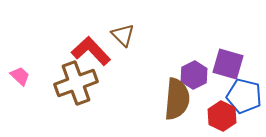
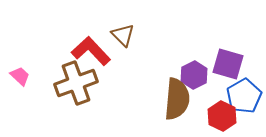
blue pentagon: rotated 28 degrees clockwise
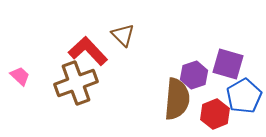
red L-shape: moved 3 px left
purple hexagon: rotated 8 degrees clockwise
red hexagon: moved 7 px left, 2 px up; rotated 12 degrees clockwise
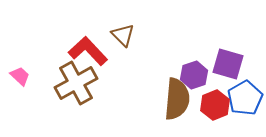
brown cross: rotated 9 degrees counterclockwise
blue pentagon: moved 1 px right, 2 px down
red hexagon: moved 9 px up
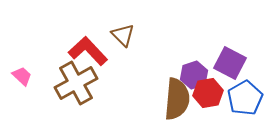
purple square: moved 2 px right, 1 px up; rotated 12 degrees clockwise
pink trapezoid: moved 2 px right
red hexagon: moved 7 px left, 12 px up; rotated 12 degrees clockwise
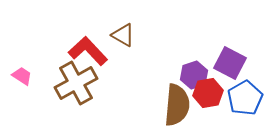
brown triangle: rotated 15 degrees counterclockwise
pink trapezoid: rotated 10 degrees counterclockwise
brown semicircle: moved 6 px down
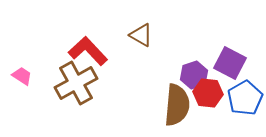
brown triangle: moved 18 px right
red hexagon: rotated 16 degrees clockwise
